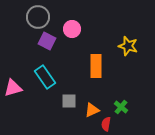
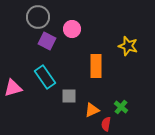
gray square: moved 5 px up
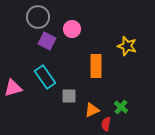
yellow star: moved 1 px left
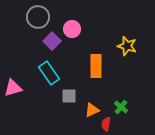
purple square: moved 5 px right; rotated 18 degrees clockwise
cyan rectangle: moved 4 px right, 4 px up
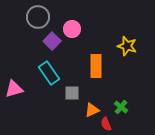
pink triangle: moved 1 px right, 1 px down
gray square: moved 3 px right, 3 px up
red semicircle: rotated 32 degrees counterclockwise
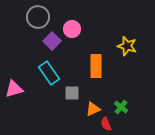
orange triangle: moved 1 px right, 1 px up
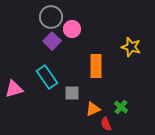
gray circle: moved 13 px right
yellow star: moved 4 px right, 1 px down
cyan rectangle: moved 2 px left, 4 px down
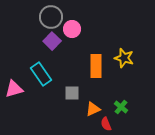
yellow star: moved 7 px left, 11 px down
cyan rectangle: moved 6 px left, 3 px up
